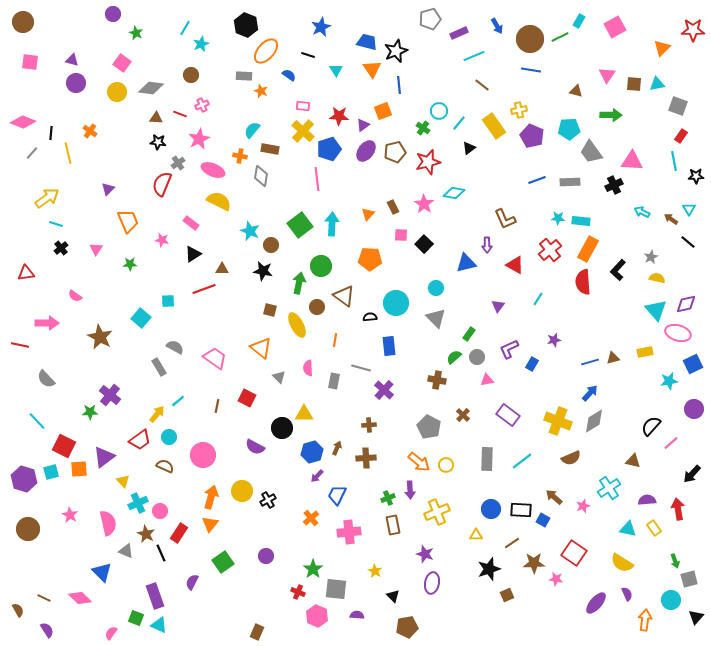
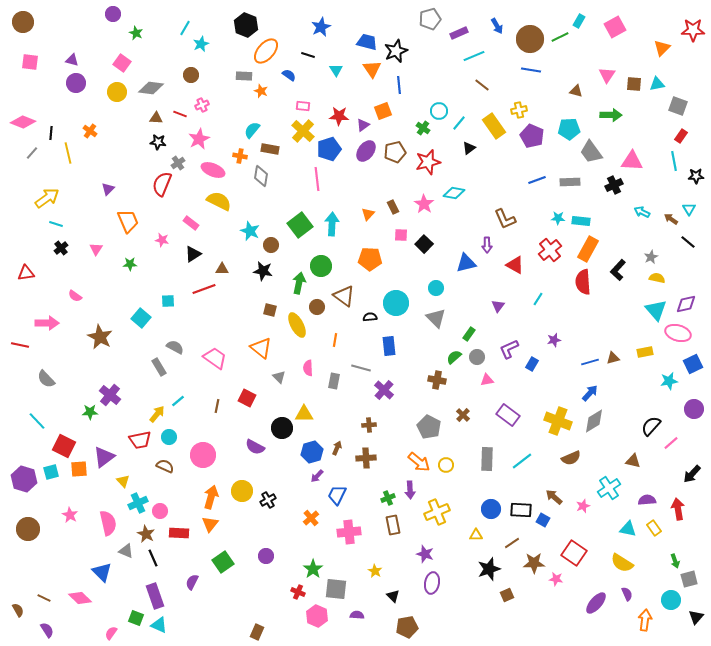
red trapezoid at (140, 440): rotated 25 degrees clockwise
red rectangle at (179, 533): rotated 60 degrees clockwise
black line at (161, 553): moved 8 px left, 5 px down
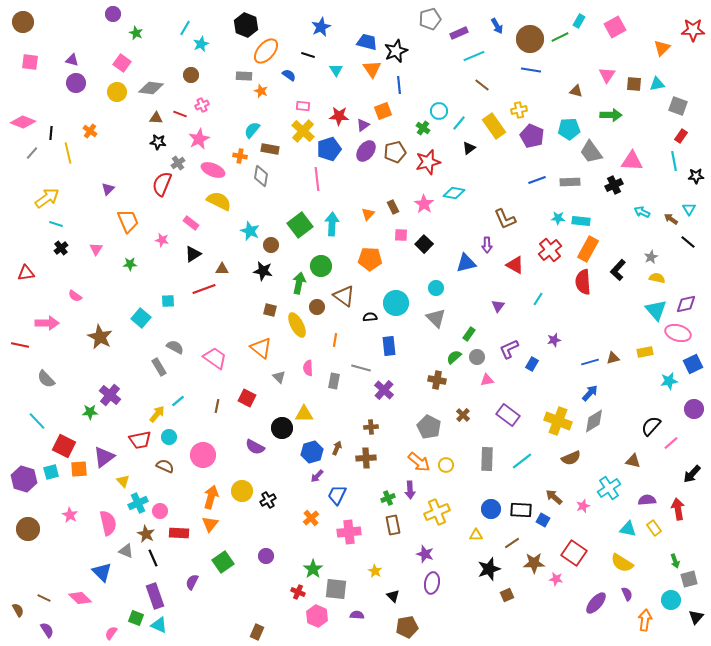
brown cross at (369, 425): moved 2 px right, 2 px down
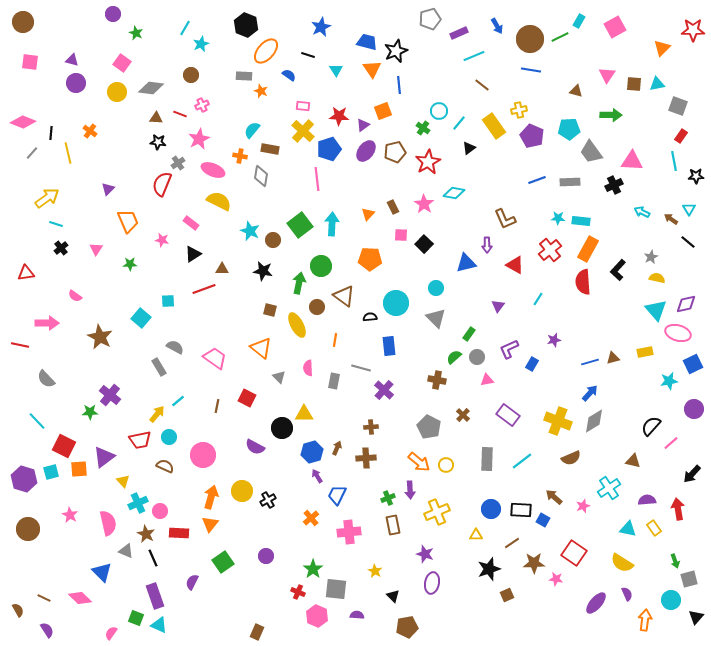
red star at (428, 162): rotated 15 degrees counterclockwise
brown circle at (271, 245): moved 2 px right, 5 px up
purple arrow at (317, 476): rotated 104 degrees clockwise
